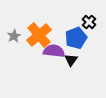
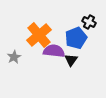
black cross: rotated 16 degrees counterclockwise
gray star: moved 21 px down
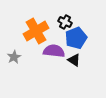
black cross: moved 24 px left
orange cross: moved 3 px left, 4 px up; rotated 10 degrees clockwise
black triangle: moved 3 px right; rotated 32 degrees counterclockwise
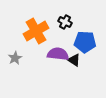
blue pentagon: moved 9 px right, 4 px down; rotated 25 degrees clockwise
purple semicircle: moved 4 px right, 3 px down
gray star: moved 1 px right, 1 px down
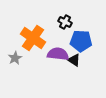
orange cross: moved 3 px left, 7 px down; rotated 25 degrees counterclockwise
blue pentagon: moved 4 px left, 1 px up
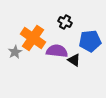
blue pentagon: moved 9 px right; rotated 10 degrees counterclockwise
purple semicircle: moved 1 px left, 3 px up
gray star: moved 6 px up
